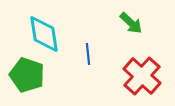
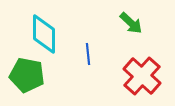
cyan diamond: rotated 9 degrees clockwise
green pentagon: rotated 8 degrees counterclockwise
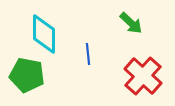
red cross: moved 1 px right
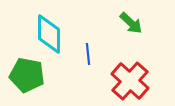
cyan diamond: moved 5 px right
red cross: moved 13 px left, 5 px down
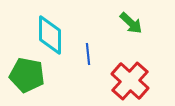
cyan diamond: moved 1 px right, 1 px down
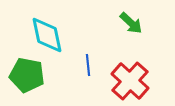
cyan diamond: moved 3 px left; rotated 12 degrees counterclockwise
blue line: moved 11 px down
